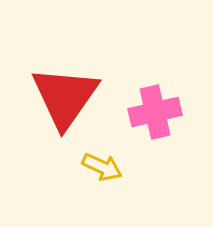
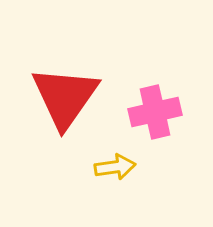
yellow arrow: moved 13 px right; rotated 33 degrees counterclockwise
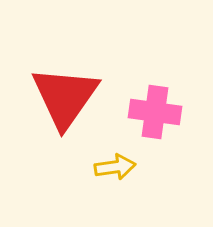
pink cross: rotated 21 degrees clockwise
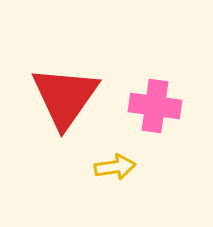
pink cross: moved 6 px up
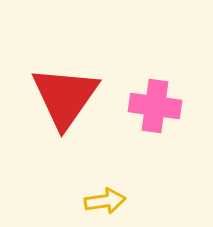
yellow arrow: moved 10 px left, 34 px down
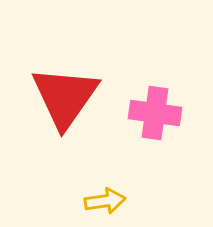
pink cross: moved 7 px down
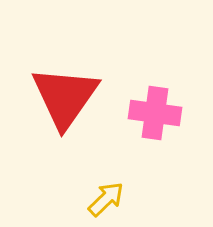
yellow arrow: moved 1 px right, 2 px up; rotated 36 degrees counterclockwise
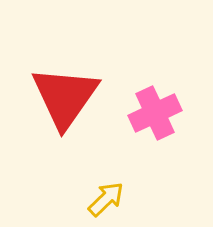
pink cross: rotated 33 degrees counterclockwise
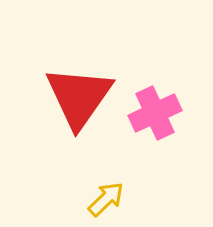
red triangle: moved 14 px right
